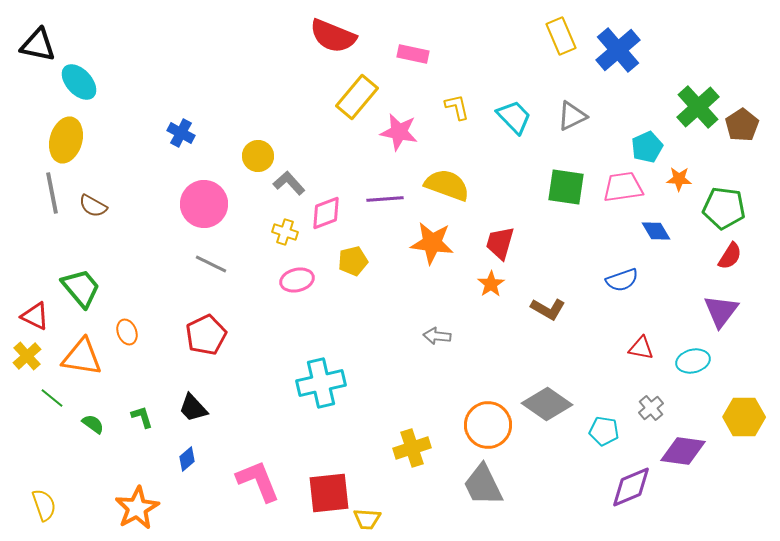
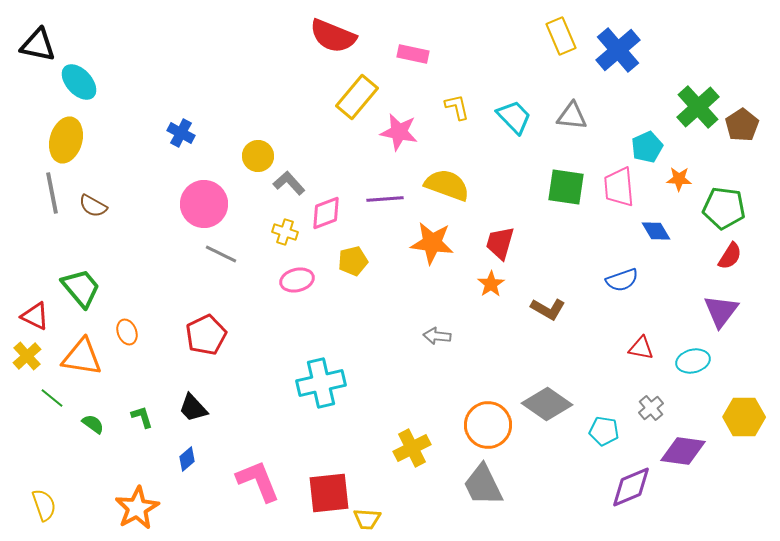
gray triangle at (572, 116): rotated 32 degrees clockwise
pink trapezoid at (623, 187): moved 4 px left; rotated 87 degrees counterclockwise
gray line at (211, 264): moved 10 px right, 10 px up
yellow cross at (412, 448): rotated 9 degrees counterclockwise
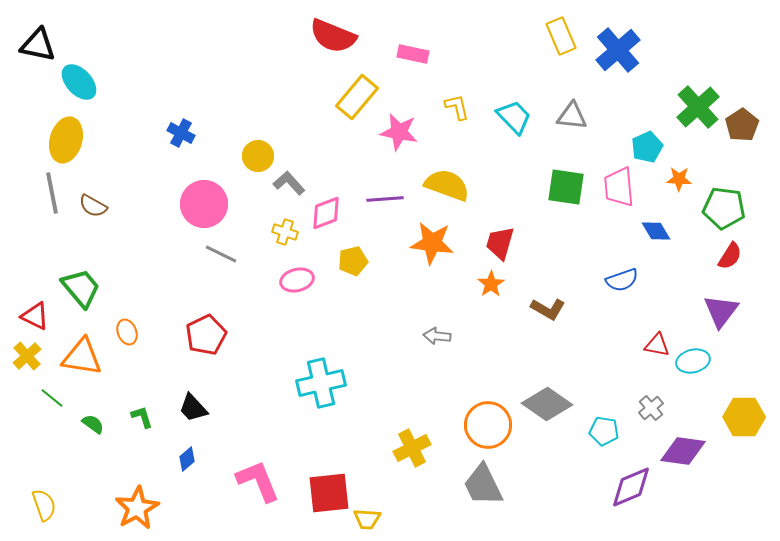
red triangle at (641, 348): moved 16 px right, 3 px up
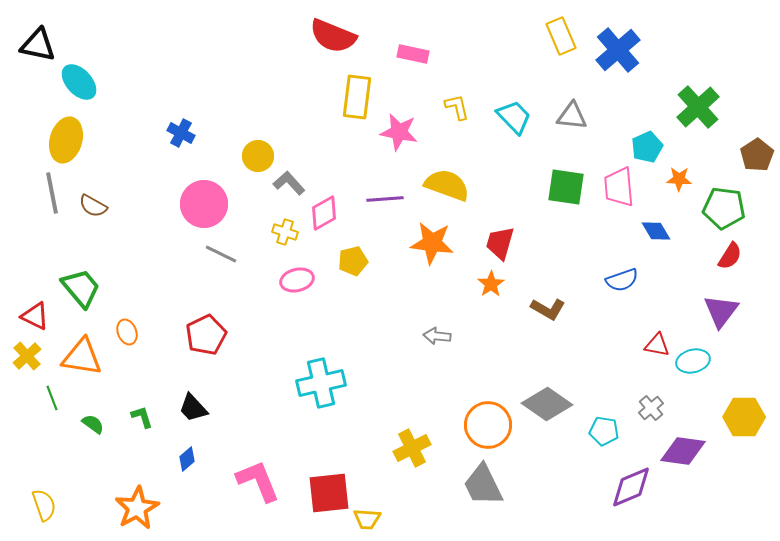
yellow rectangle at (357, 97): rotated 33 degrees counterclockwise
brown pentagon at (742, 125): moved 15 px right, 30 px down
pink diamond at (326, 213): moved 2 px left; rotated 9 degrees counterclockwise
green line at (52, 398): rotated 30 degrees clockwise
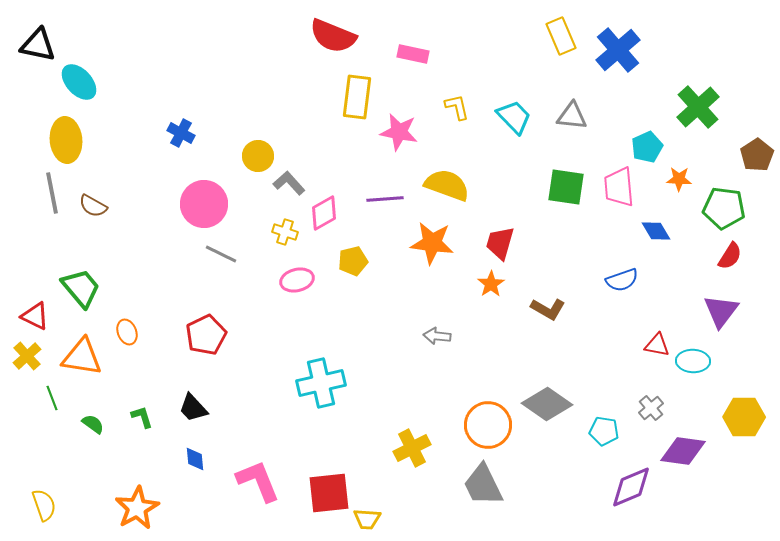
yellow ellipse at (66, 140): rotated 21 degrees counterclockwise
cyan ellipse at (693, 361): rotated 16 degrees clockwise
blue diamond at (187, 459): moved 8 px right; rotated 55 degrees counterclockwise
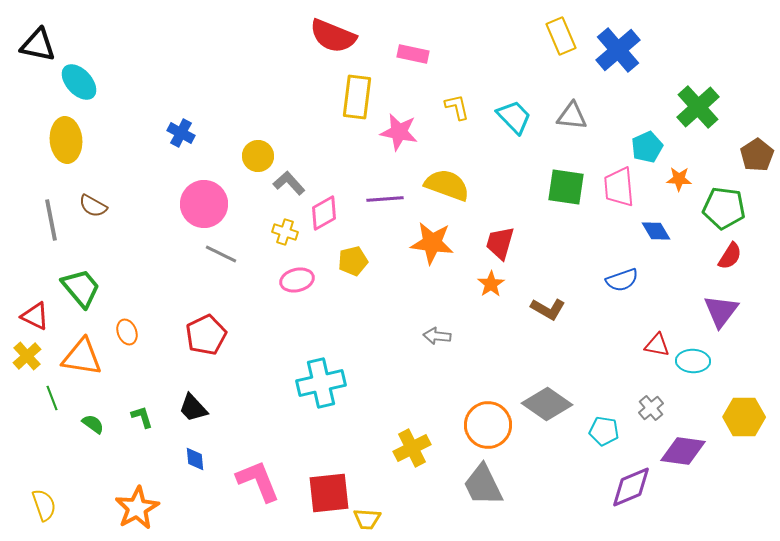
gray line at (52, 193): moved 1 px left, 27 px down
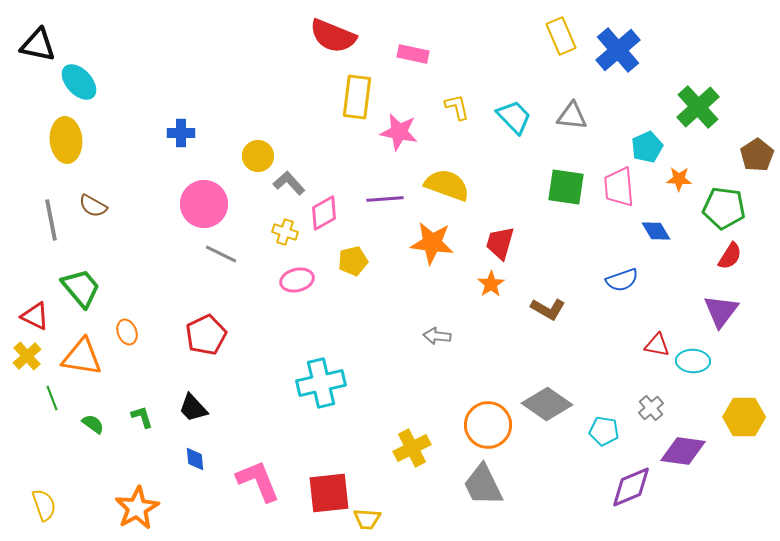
blue cross at (181, 133): rotated 28 degrees counterclockwise
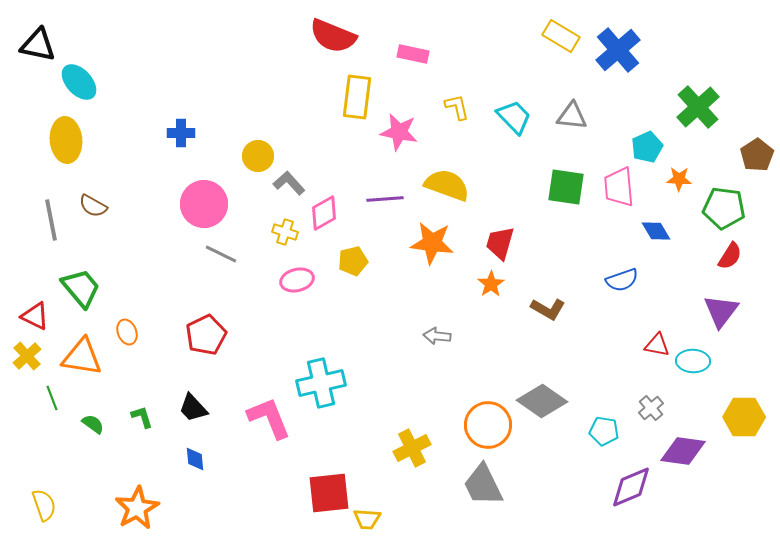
yellow rectangle at (561, 36): rotated 36 degrees counterclockwise
gray diamond at (547, 404): moved 5 px left, 3 px up
pink L-shape at (258, 481): moved 11 px right, 63 px up
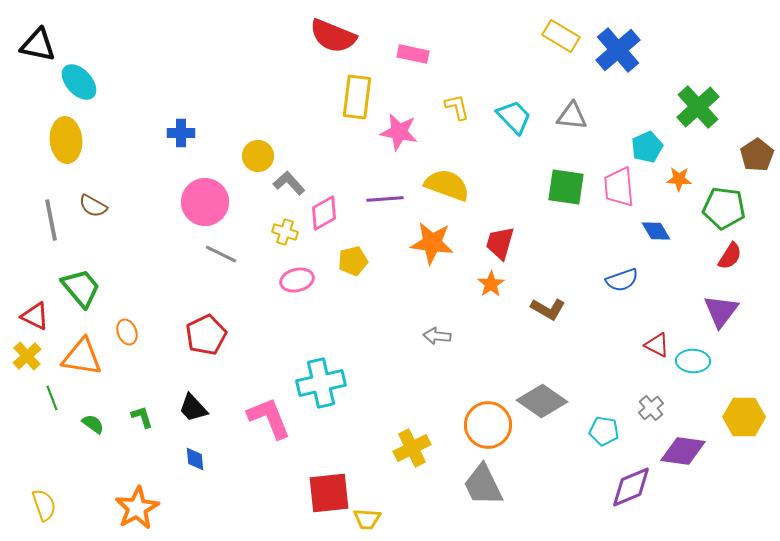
pink circle at (204, 204): moved 1 px right, 2 px up
red triangle at (657, 345): rotated 16 degrees clockwise
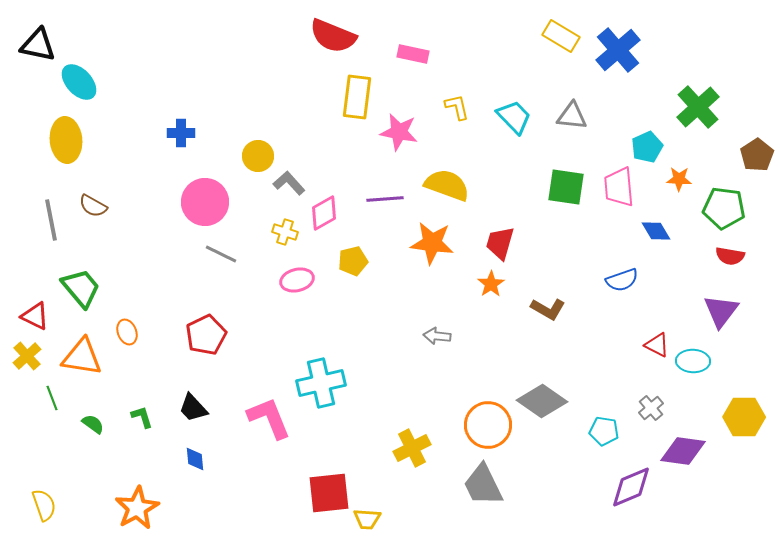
red semicircle at (730, 256): rotated 68 degrees clockwise
